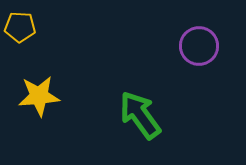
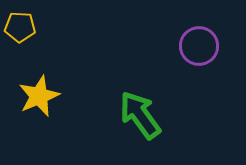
yellow star: rotated 18 degrees counterclockwise
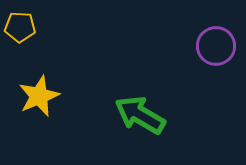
purple circle: moved 17 px right
green arrow: rotated 24 degrees counterclockwise
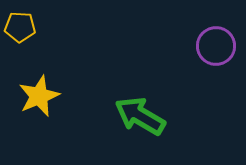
green arrow: moved 1 px down
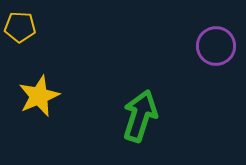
green arrow: rotated 78 degrees clockwise
